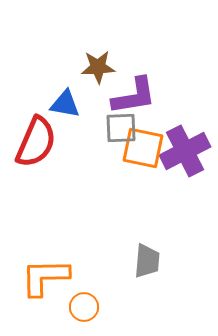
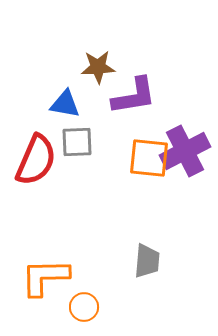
gray square: moved 44 px left, 14 px down
red semicircle: moved 18 px down
orange square: moved 6 px right, 10 px down; rotated 6 degrees counterclockwise
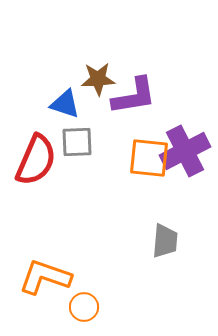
brown star: moved 12 px down
blue triangle: rotated 8 degrees clockwise
gray trapezoid: moved 18 px right, 20 px up
orange L-shape: rotated 20 degrees clockwise
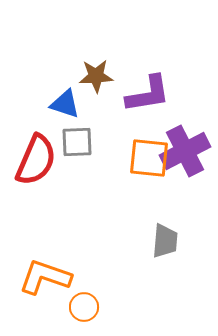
brown star: moved 2 px left, 3 px up
purple L-shape: moved 14 px right, 2 px up
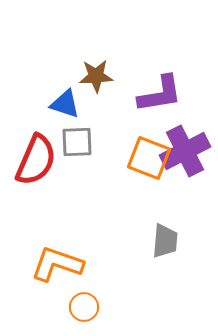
purple L-shape: moved 12 px right
orange square: rotated 15 degrees clockwise
orange L-shape: moved 12 px right, 13 px up
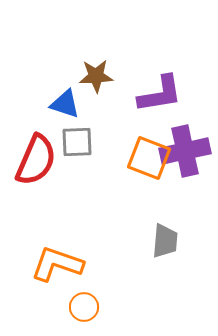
purple cross: rotated 15 degrees clockwise
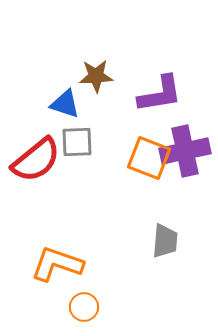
red semicircle: rotated 28 degrees clockwise
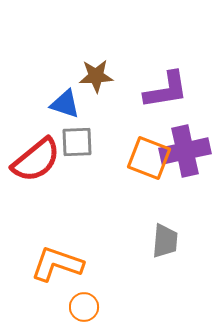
purple L-shape: moved 6 px right, 4 px up
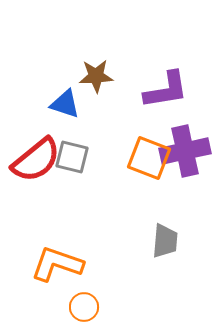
gray square: moved 5 px left, 15 px down; rotated 16 degrees clockwise
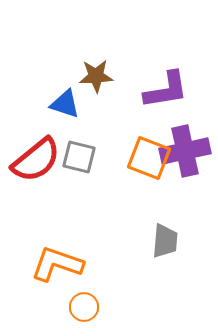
gray square: moved 7 px right
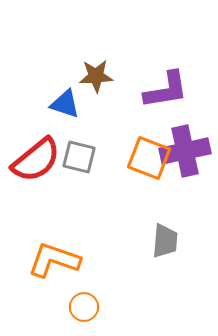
orange L-shape: moved 3 px left, 4 px up
